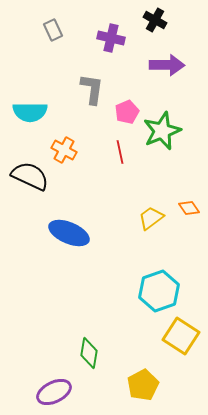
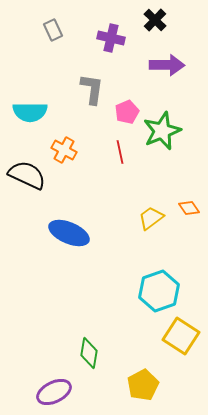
black cross: rotated 15 degrees clockwise
black semicircle: moved 3 px left, 1 px up
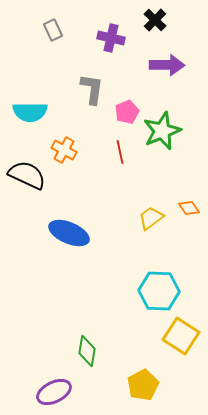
cyan hexagon: rotated 21 degrees clockwise
green diamond: moved 2 px left, 2 px up
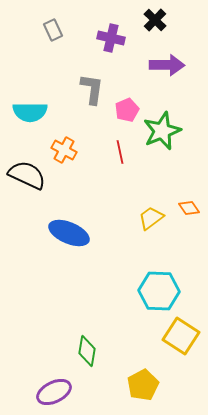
pink pentagon: moved 2 px up
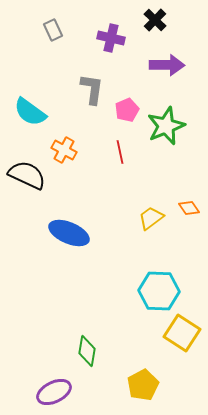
cyan semicircle: rotated 36 degrees clockwise
green star: moved 4 px right, 5 px up
yellow square: moved 1 px right, 3 px up
